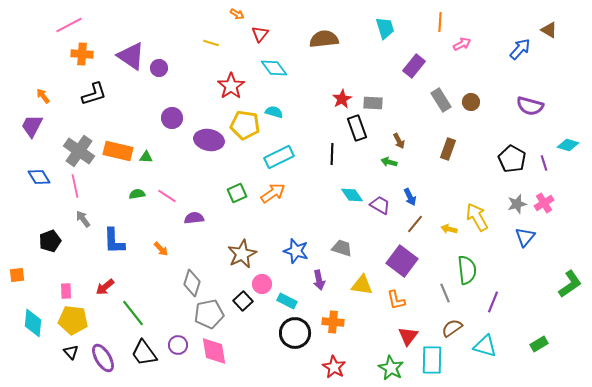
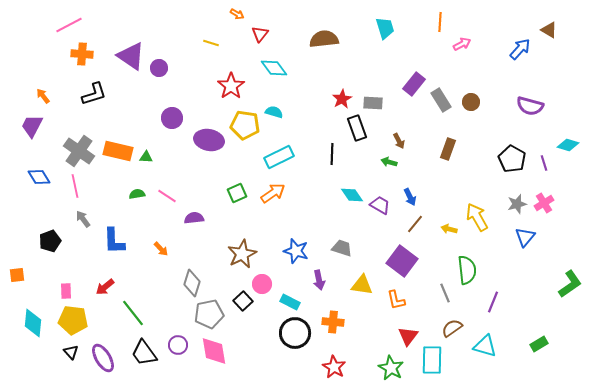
purple rectangle at (414, 66): moved 18 px down
cyan rectangle at (287, 301): moved 3 px right, 1 px down
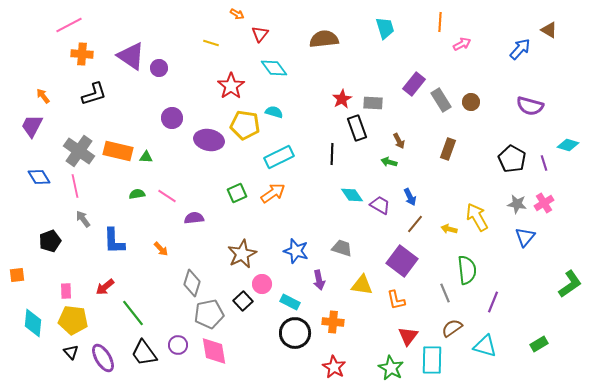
gray star at (517, 204): rotated 24 degrees clockwise
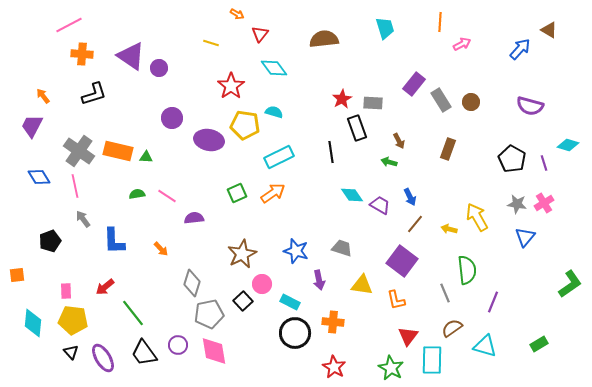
black line at (332, 154): moved 1 px left, 2 px up; rotated 10 degrees counterclockwise
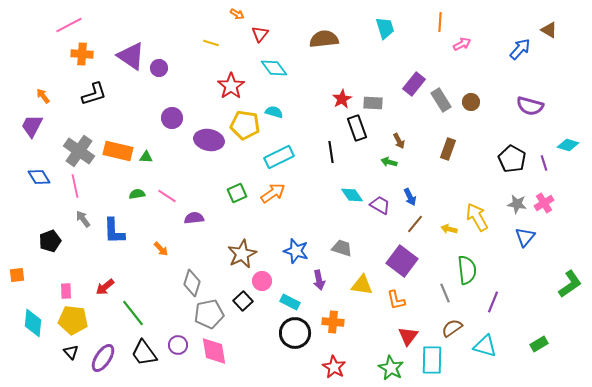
blue L-shape at (114, 241): moved 10 px up
pink circle at (262, 284): moved 3 px up
purple ellipse at (103, 358): rotated 64 degrees clockwise
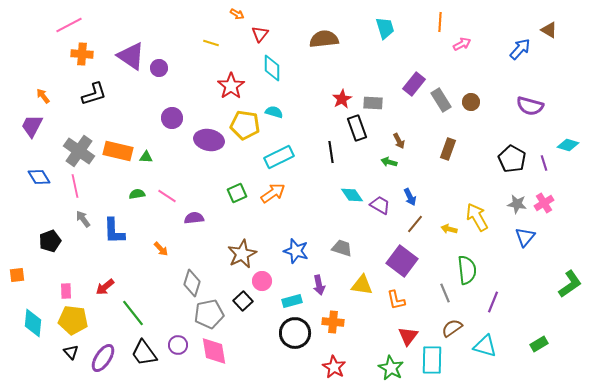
cyan diamond at (274, 68): moved 2 px left; rotated 36 degrees clockwise
purple arrow at (319, 280): moved 5 px down
cyan rectangle at (290, 302): moved 2 px right, 1 px up; rotated 42 degrees counterclockwise
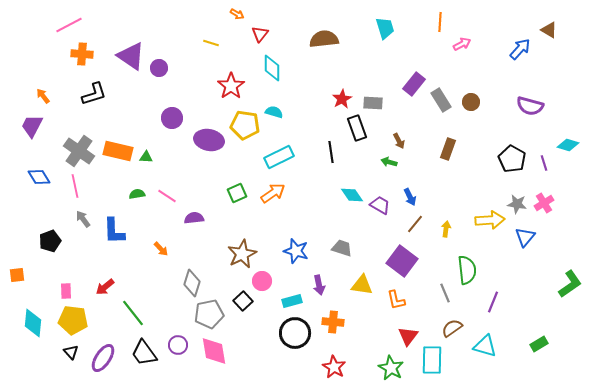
yellow arrow at (477, 217): moved 13 px right, 3 px down; rotated 116 degrees clockwise
yellow arrow at (449, 229): moved 3 px left; rotated 84 degrees clockwise
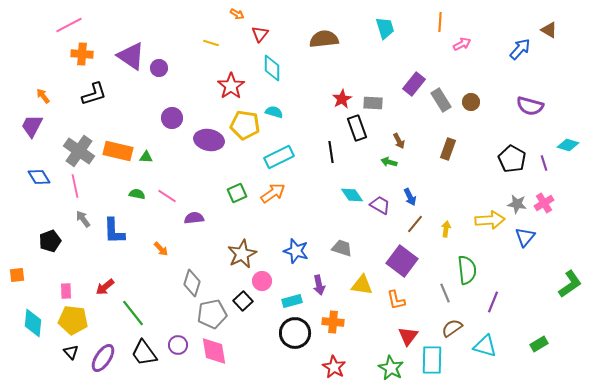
green semicircle at (137, 194): rotated 21 degrees clockwise
gray pentagon at (209, 314): moved 3 px right
